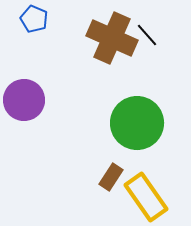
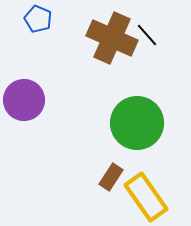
blue pentagon: moved 4 px right
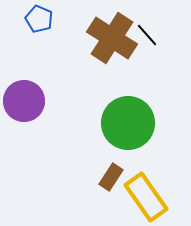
blue pentagon: moved 1 px right
brown cross: rotated 9 degrees clockwise
purple circle: moved 1 px down
green circle: moved 9 px left
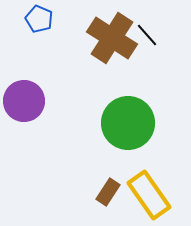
brown rectangle: moved 3 px left, 15 px down
yellow rectangle: moved 3 px right, 2 px up
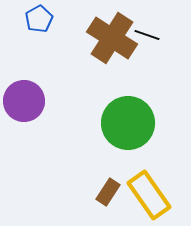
blue pentagon: rotated 20 degrees clockwise
black line: rotated 30 degrees counterclockwise
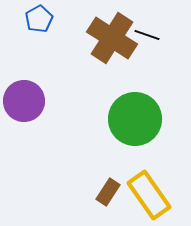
green circle: moved 7 px right, 4 px up
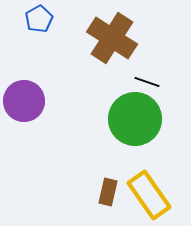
black line: moved 47 px down
brown rectangle: rotated 20 degrees counterclockwise
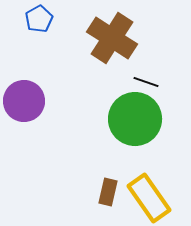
black line: moved 1 px left
yellow rectangle: moved 3 px down
